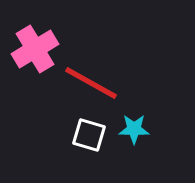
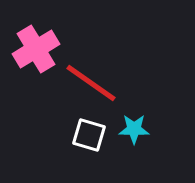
pink cross: moved 1 px right
red line: rotated 6 degrees clockwise
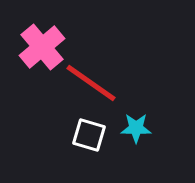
pink cross: moved 6 px right, 2 px up; rotated 9 degrees counterclockwise
cyan star: moved 2 px right, 1 px up
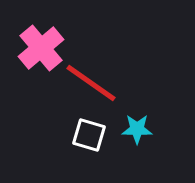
pink cross: moved 1 px left, 1 px down
cyan star: moved 1 px right, 1 px down
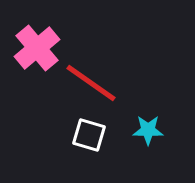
pink cross: moved 4 px left
cyan star: moved 11 px right, 1 px down
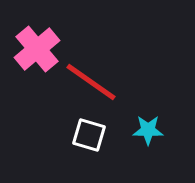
pink cross: moved 1 px down
red line: moved 1 px up
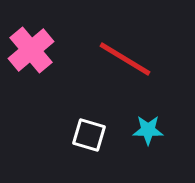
pink cross: moved 6 px left, 1 px down
red line: moved 34 px right, 23 px up; rotated 4 degrees counterclockwise
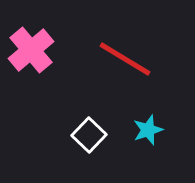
cyan star: rotated 20 degrees counterclockwise
white square: rotated 28 degrees clockwise
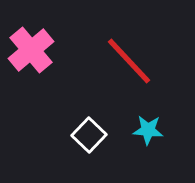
red line: moved 4 px right, 2 px down; rotated 16 degrees clockwise
cyan star: rotated 24 degrees clockwise
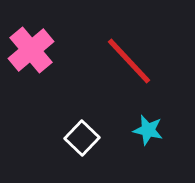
cyan star: rotated 8 degrees clockwise
white square: moved 7 px left, 3 px down
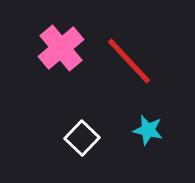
pink cross: moved 30 px right, 2 px up
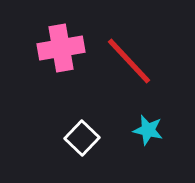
pink cross: rotated 30 degrees clockwise
